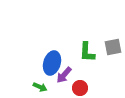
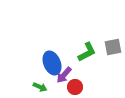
green L-shape: rotated 120 degrees counterclockwise
blue ellipse: rotated 40 degrees counterclockwise
red circle: moved 5 px left, 1 px up
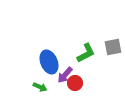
green L-shape: moved 1 px left, 1 px down
blue ellipse: moved 3 px left, 1 px up
purple arrow: moved 1 px right
red circle: moved 4 px up
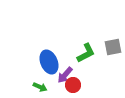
red circle: moved 2 px left, 2 px down
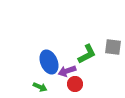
gray square: rotated 18 degrees clockwise
green L-shape: moved 1 px right, 1 px down
purple arrow: moved 2 px right, 4 px up; rotated 30 degrees clockwise
red circle: moved 2 px right, 1 px up
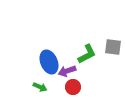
red circle: moved 2 px left, 3 px down
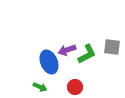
gray square: moved 1 px left
purple arrow: moved 21 px up
red circle: moved 2 px right
